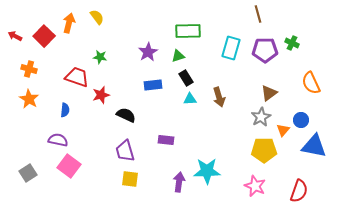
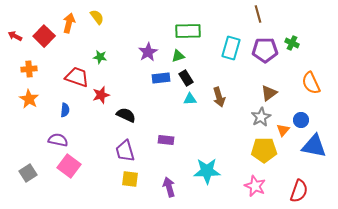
orange cross: rotated 21 degrees counterclockwise
blue rectangle: moved 8 px right, 7 px up
purple arrow: moved 10 px left, 5 px down; rotated 24 degrees counterclockwise
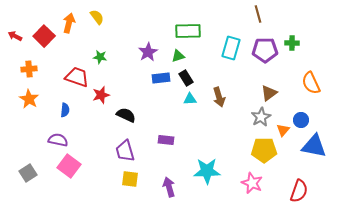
green cross: rotated 24 degrees counterclockwise
pink star: moved 3 px left, 3 px up
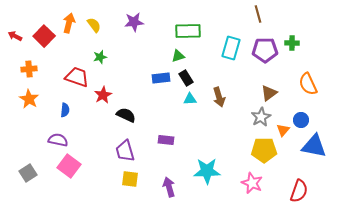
yellow semicircle: moved 3 px left, 8 px down
purple star: moved 14 px left, 30 px up; rotated 24 degrees clockwise
green star: rotated 24 degrees counterclockwise
orange semicircle: moved 3 px left, 1 px down
red star: moved 2 px right; rotated 12 degrees counterclockwise
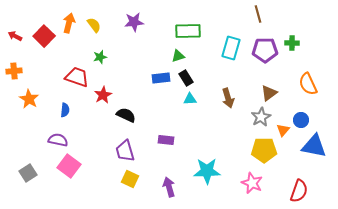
orange cross: moved 15 px left, 2 px down
brown arrow: moved 9 px right, 1 px down
yellow square: rotated 18 degrees clockwise
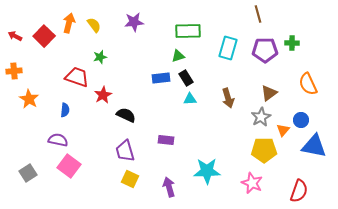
cyan rectangle: moved 3 px left
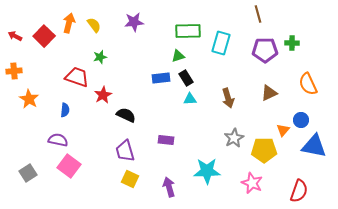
cyan rectangle: moved 7 px left, 5 px up
brown triangle: rotated 12 degrees clockwise
gray star: moved 27 px left, 21 px down
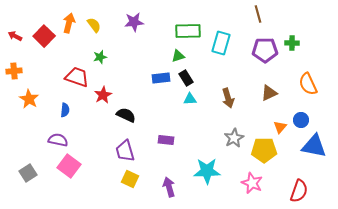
orange triangle: moved 3 px left, 3 px up
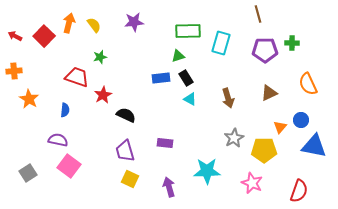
cyan triangle: rotated 32 degrees clockwise
purple rectangle: moved 1 px left, 3 px down
